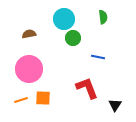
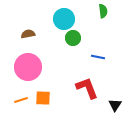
green semicircle: moved 6 px up
brown semicircle: moved 1 px left
pink circle: moved 1 px left, 2 px up
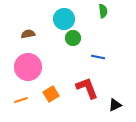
orange square: moved 8 px right, 4 px up; rotated 35 degrees counterclockwise
black triangle: rotated 32 degrees clockwise
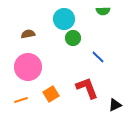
green semicircle: rotated 96 degrees clockwise
blue line: rotated 32 degrees clockwise
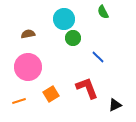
green semicircle: moved 1 px down; rotated 64 degrees clockwise
orange line: moved 2 px left, 1 px down
